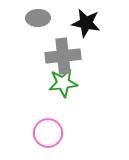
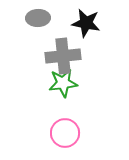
pink circle: moved 17 px right
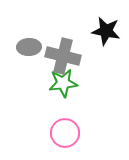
gray ellipse: moved 9 px left, 29 px down
black star: moved 20 px right, 8 px down
gray cross: rotated 20 degrees clockwise
